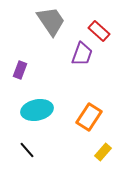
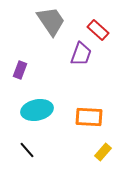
red rectangle: moved 1 px left, 1 px up
purple trapezoid: moved 1 px left
orange rectangle: rotated 60 degrees clockwise
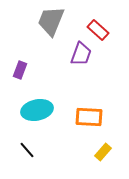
gray trapezoid: rotated 124 degrees counterclockwise
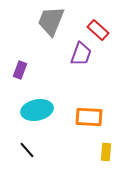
yellow rectangle: moved 3 px right; rotated 36 degrees counterclockwise
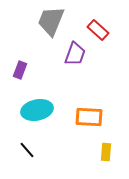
purple trapezoid: moved 6 px left
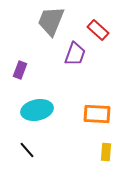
orange rectangle: moved 8 px right, 3 px up
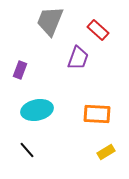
gray trapezoid: moved 1 px left
purple trapezoid: moved 3 px right, 4 px down
yellow rectangle: rotated 54 degrees clockwise
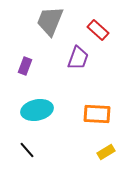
purple rectangle: moved 5 px right, 4 px up
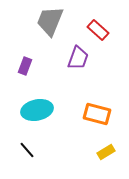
orange rectangle: rotated 12 degrees clockwise
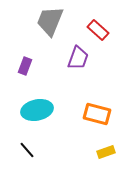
yellow rectangle: rotated 12 degrees clockwise
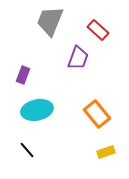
purple rectangle: moved 2 px left, 9 px down
orange rectangle: rotated 36 degrees clockwise
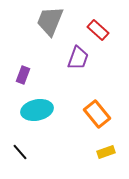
black line: moved 7 px left, 2 px down
